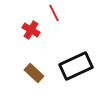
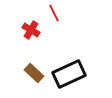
black rectangle: moved 7 px left, 8 px down
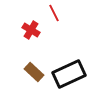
brown rectangle: moved 1 px up
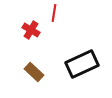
red line: rotated 36 degrees clockwise
black rectangle: moved 13 px right, 10 px up
